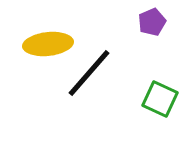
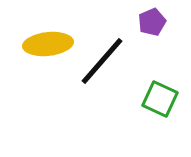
black line: moved 13 px right, 12 px up
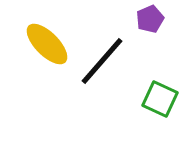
purple pentagon: moved 2 px left, 3 px up
yellow ellipse: moved 1 px left; rotated 51 degrees clockwise
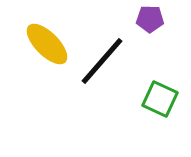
purple pentagon: rotated 24 degrees clockwise
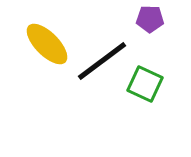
black line: rotated 12 degrees clockwise
green square: moved 15 px left, 15 px up
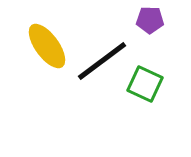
purple pentagon: moved 1 px down
yellow ellipse: moved 2 px down; rotated 9 degrees clockwise
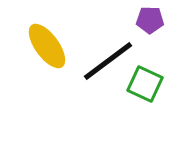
black line: moved 6 px right
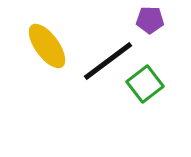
green square: rotated 27 degrees clockwise
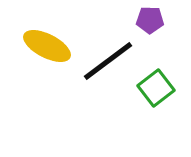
yellow ellipse: rotated 27 degrees counterclockwise
green square: moved 11 px right, 4 px down
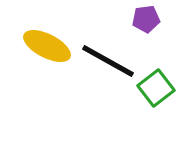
purple pentagon: moved 4 px left, 1 px up; rotated 8 degrees counterclockwise
black line: rotated 66 degrees clockwise
